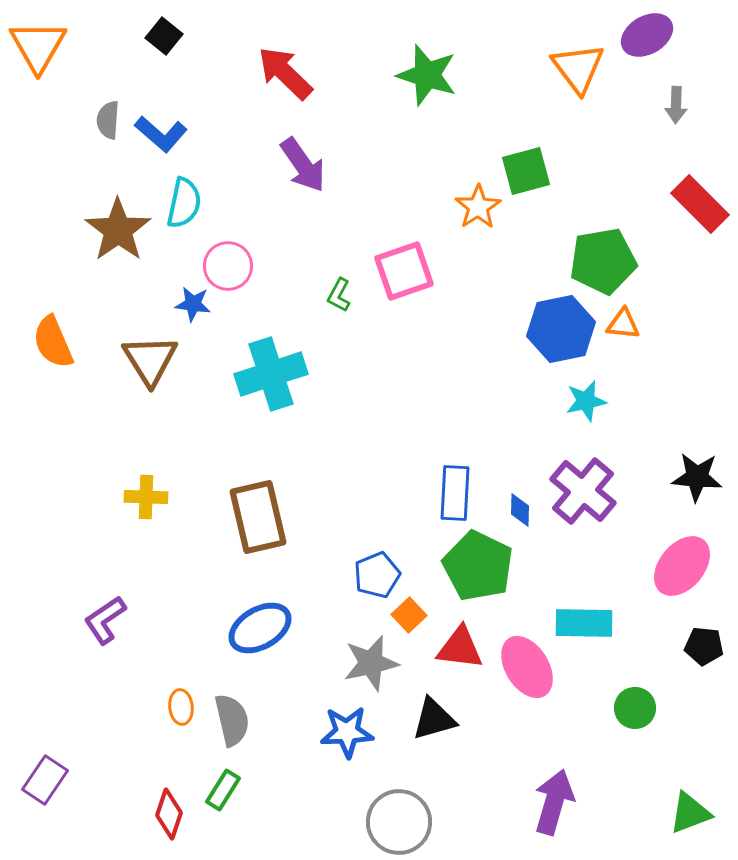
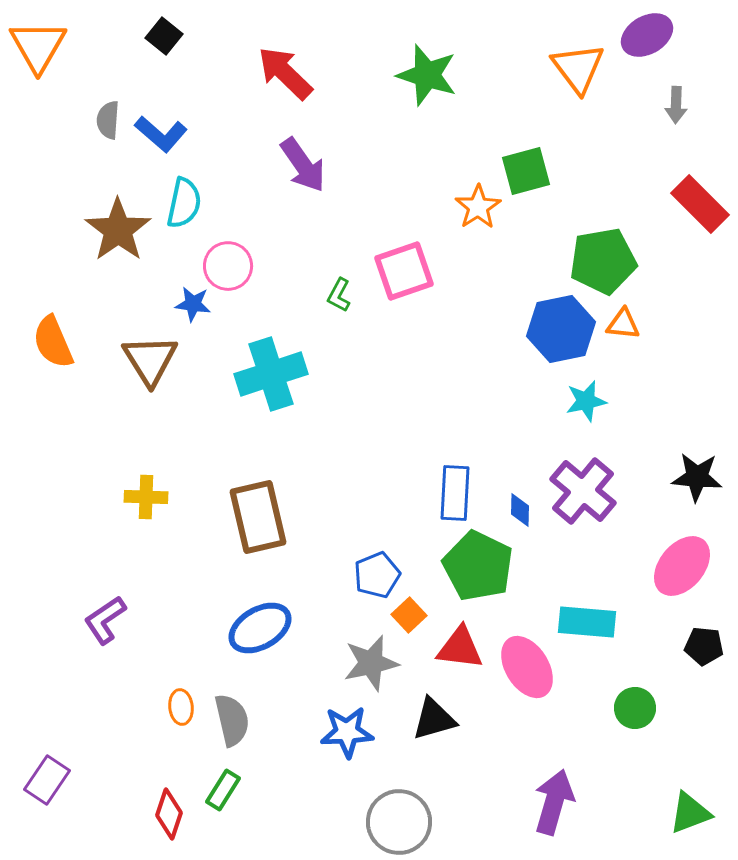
cyan rectangle at (584, 623): moved 3 px right, 1 px up; rotated 4 degrees clockwise
purple rectangle at (45, 780): moved 2 px right
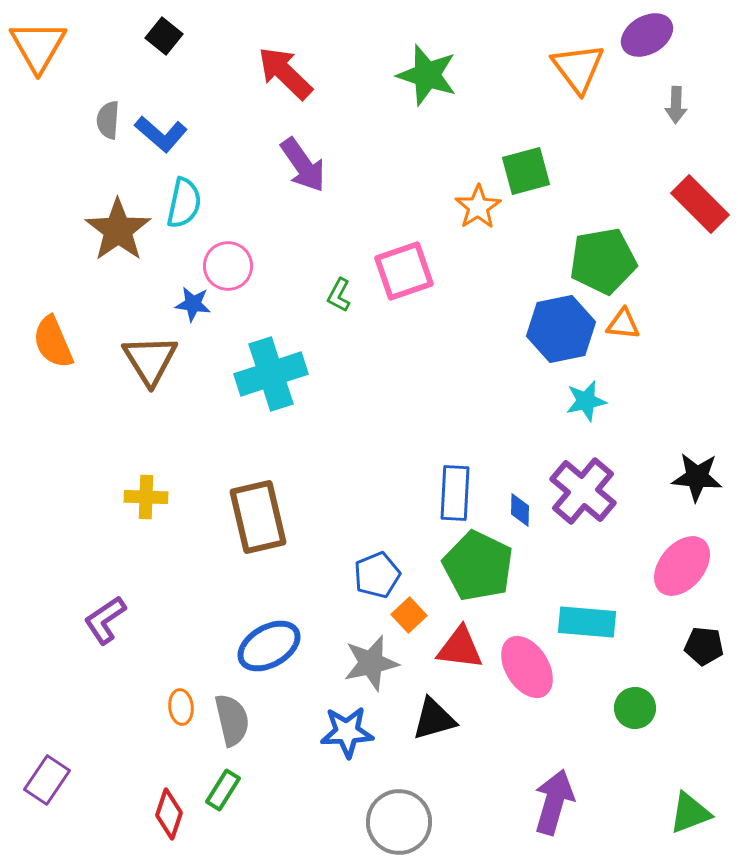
blue ellipse at (260, 628): moved 9 px right, 18 px down
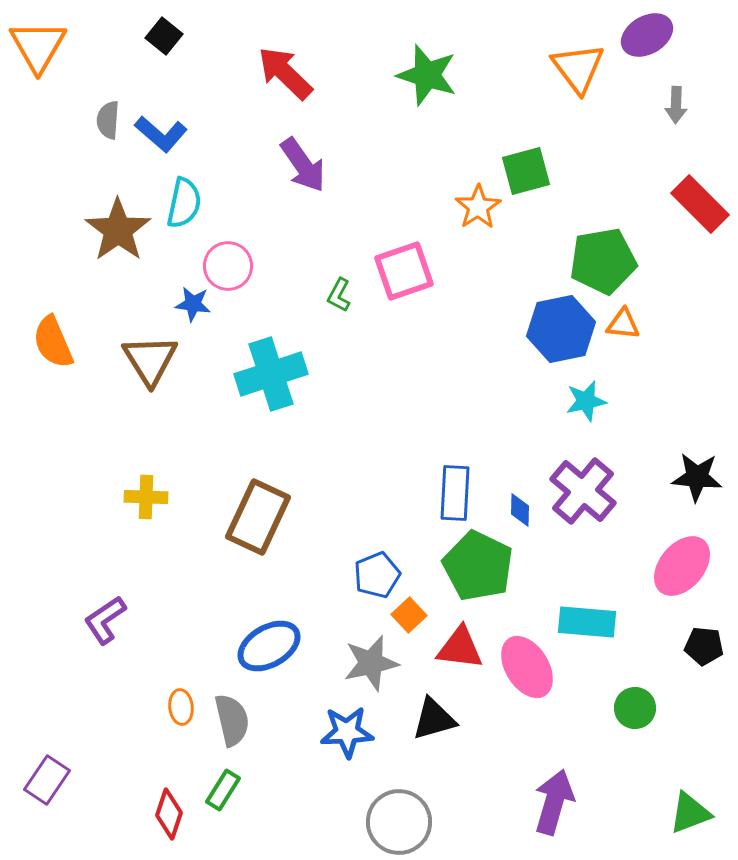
brown rectangle at (258, 517): rotated 38 degrees clockwise
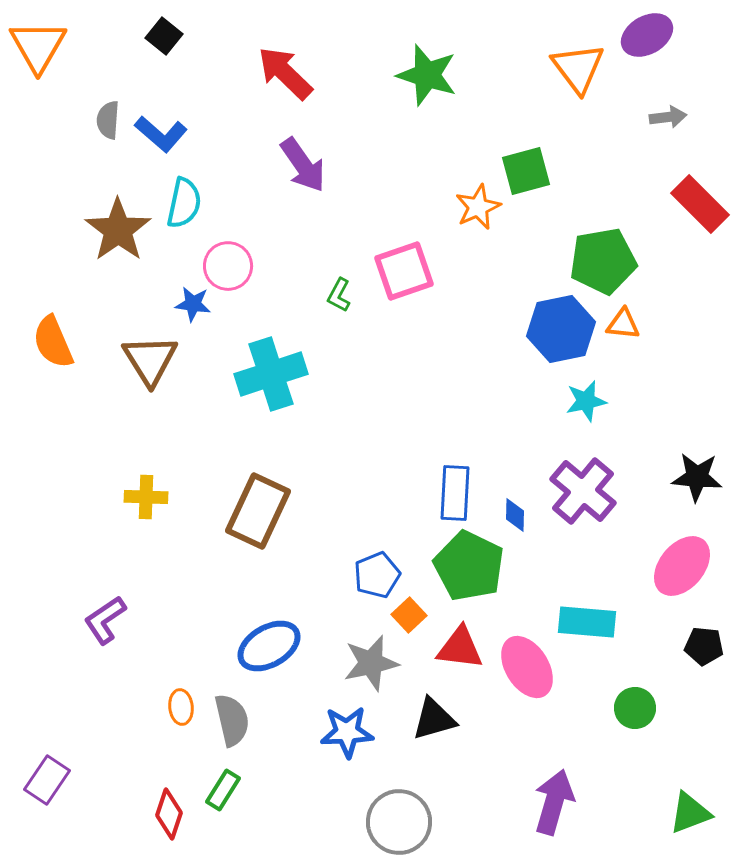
gray arrow at (676, 105): moved 8 px left, 12 px down; rotated 99 degrees counterclockwise
orange star at (478, 207): rotated 9 degrees clockwise
blue diamond at (520, 510): moved 5 px left, 5 px down
brown rectangle at (258, 517): moved 6 px up
green pentagon at (478, 566): moved 9 px left
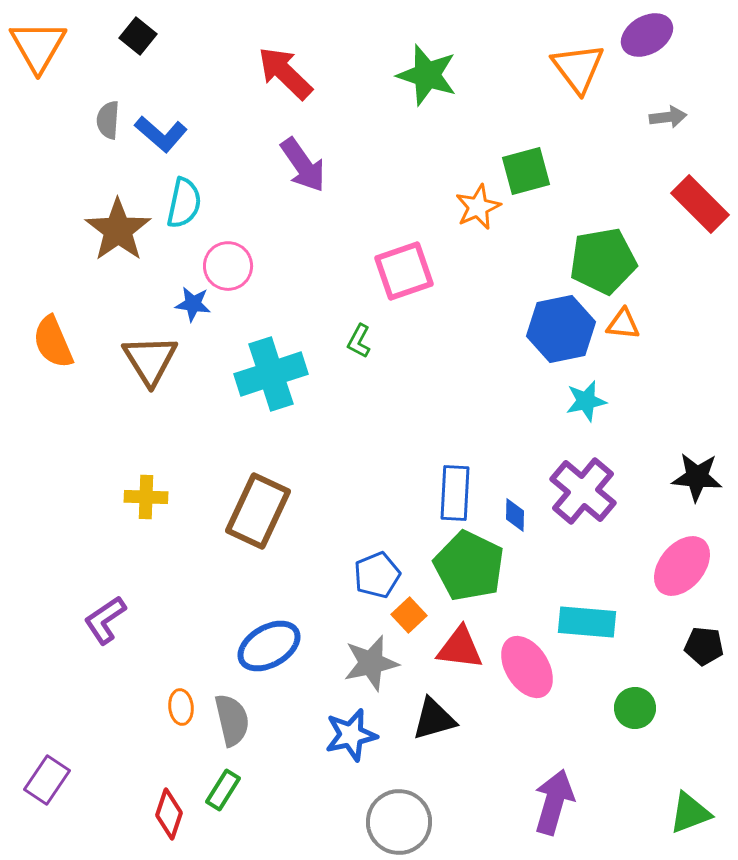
black square at (164, 36): moved 26 px left
green L-shape at (339, 295): moved 20 px right, 46 px down
blue star at (347, 732): moved 4 px right, 3 px down; rotated 10 degrees counterclockwise
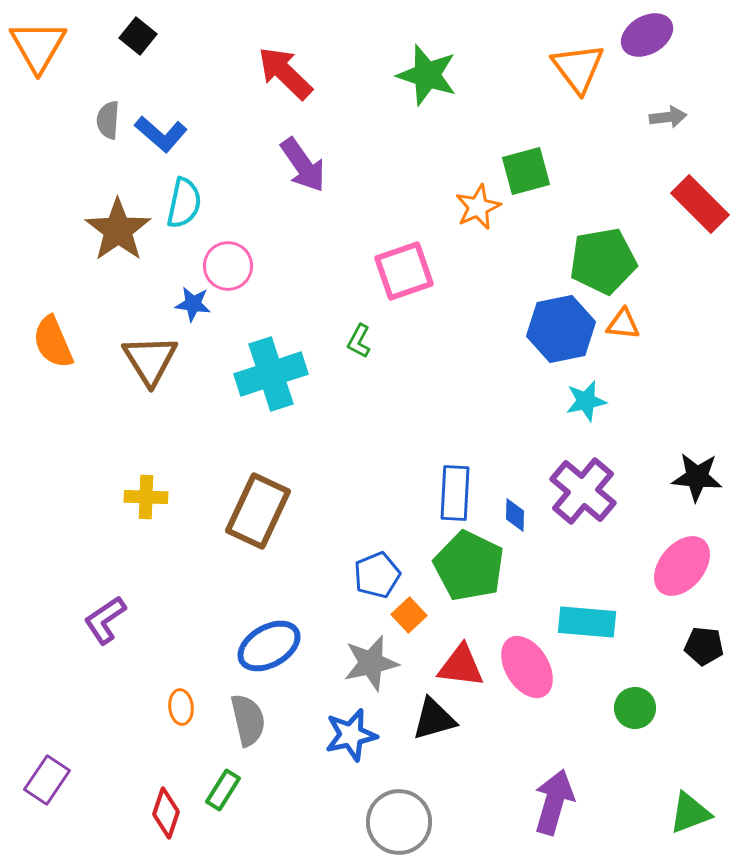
red triangle at (460, 648): moved 1 px right, 18 px down
gray semicircle at (232, 720): moved 16 px right
red diamond at (169, 814): moved 3 px left, 1 px up
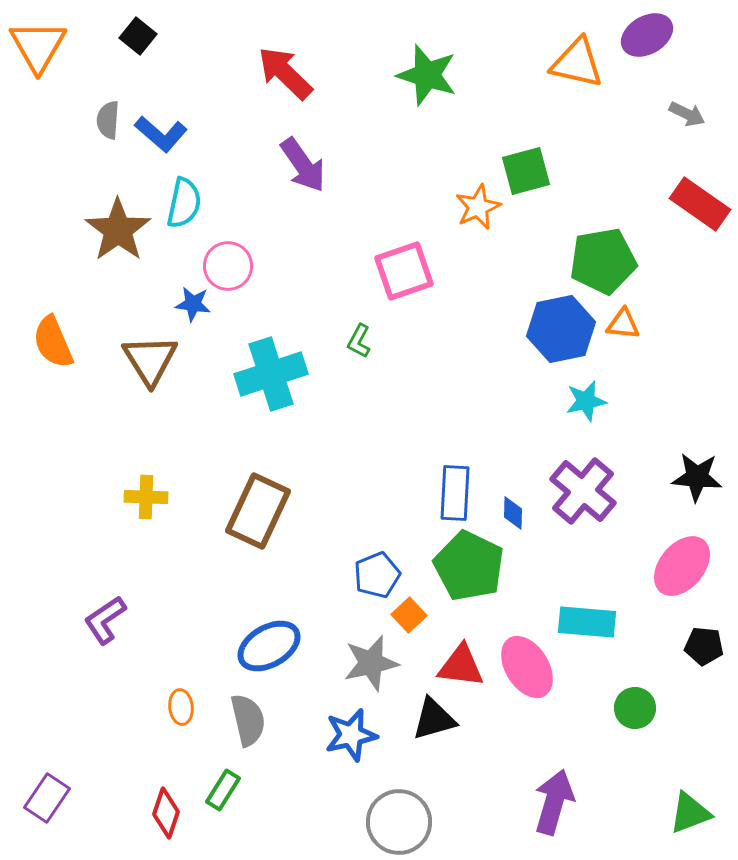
orange triangle at (578, 68): moved 1 px left, 5 px up; rotated 40 degrees counterclockwise
gray arrow at (668, 117): moved 19 px right, 3 px up; rotated 33 degrees clockwise
red rectangle at (700, 204): rotated 10 degrees counterclockwise
blue diamond at (515, 515): moved 2 px left, 2 px up
purple rectangle at (47, 780): moved 18 px down
